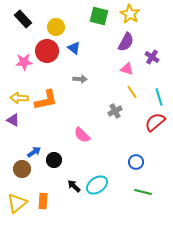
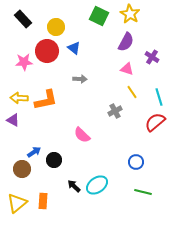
green square: rotated 12 degrees clockwise
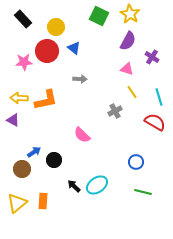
purple semicircle: moved 2 px right, 1 px up
red semicircle: rotated 70 degrees clockwise
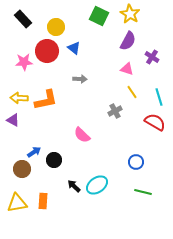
yellow triangle: rotated 30 degrees clockwise
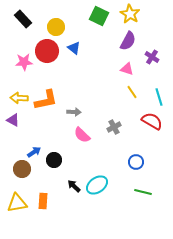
gray arrow: moved 6 px left, 33 px down
gray cross: moved 1 px left, 16 px down
red semicircle: moved 3 px left, 1 px up
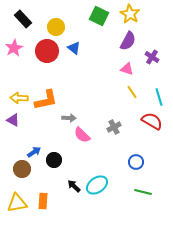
pink star: moved 10 px left, 14 px up; rotated 24 degrees counterclockwise
gray arrow: moved 5 px left, 6 px down
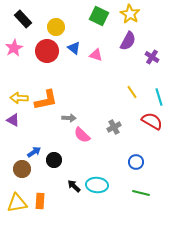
pink triangle: moved 31 px left, 14 px up
cyan ellipse: rotated 40 degrees clockwise
green line: moved 2 px left, 1 px down
orange rectangle: moved 3 px left
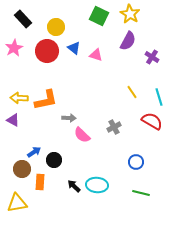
orange rectangle: moved 19 px up
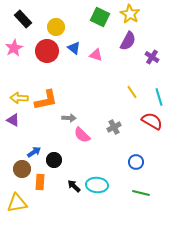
green square: moved 1 px right, 1 px down
